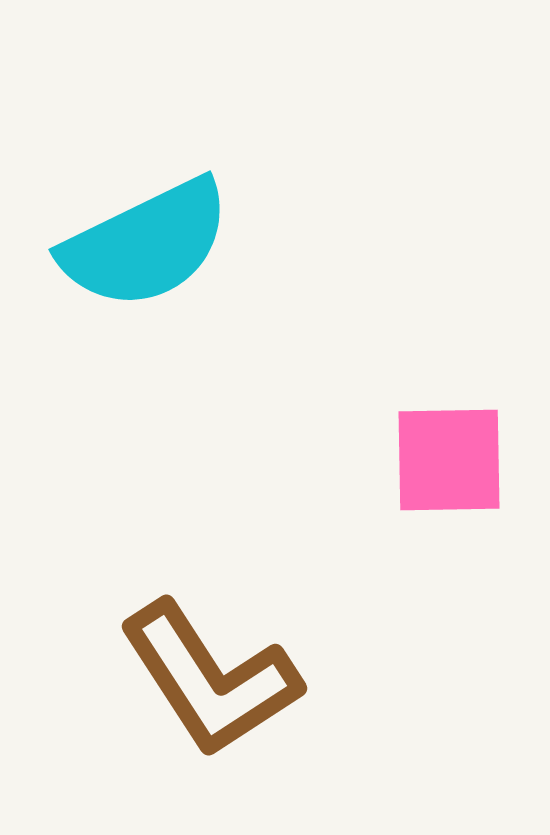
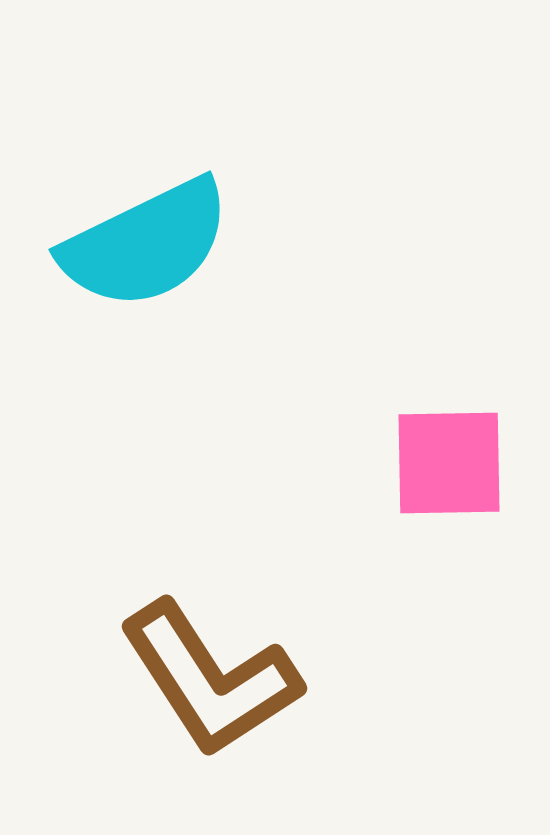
pink square: moved 3 px down
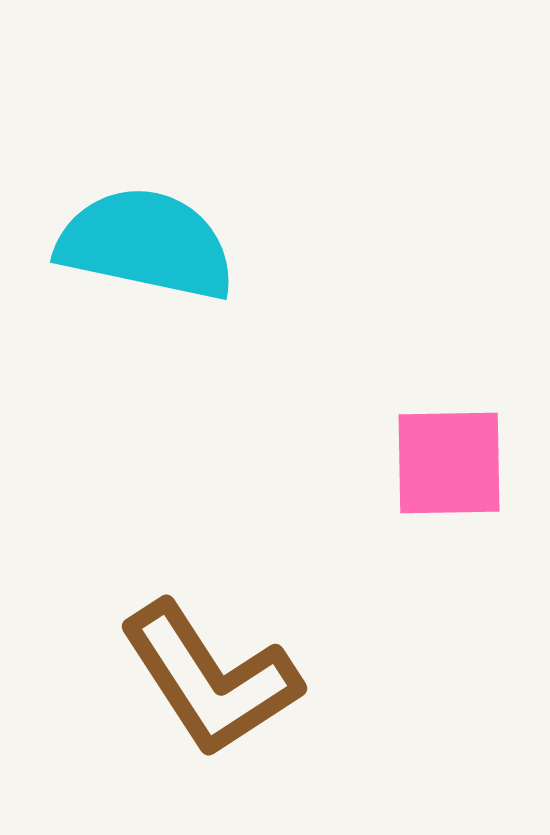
cyan semicircle: rotated 142 degrees counterclockwise
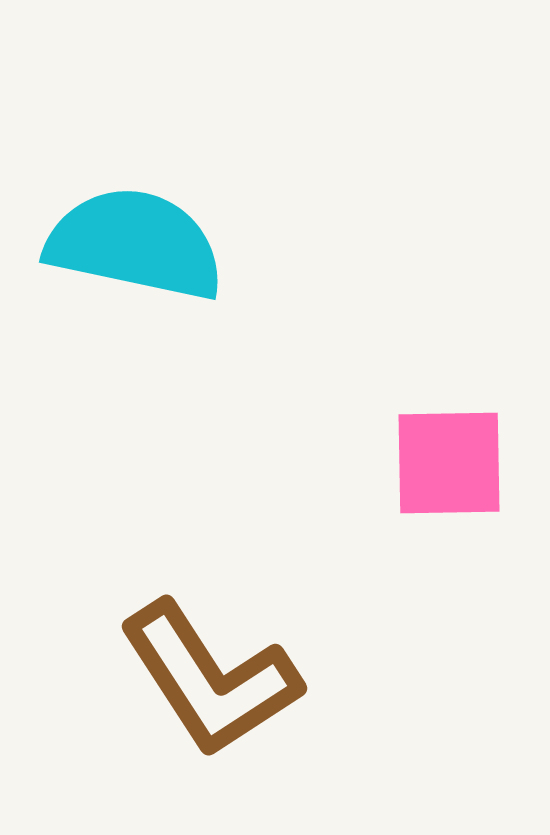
cyan semicircle: moved 11 px left
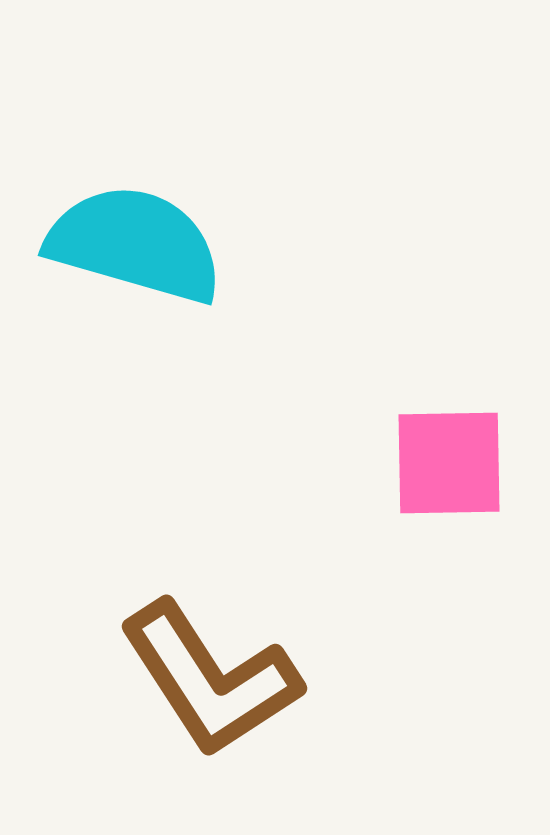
cyan semicircle: rotated 4 degrees clockwise
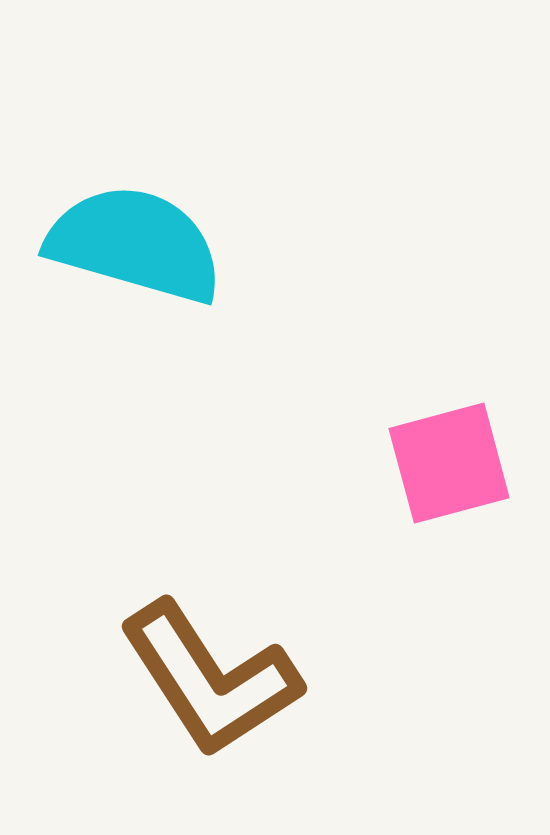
pink square: rotated 14 degrees counterclockwise
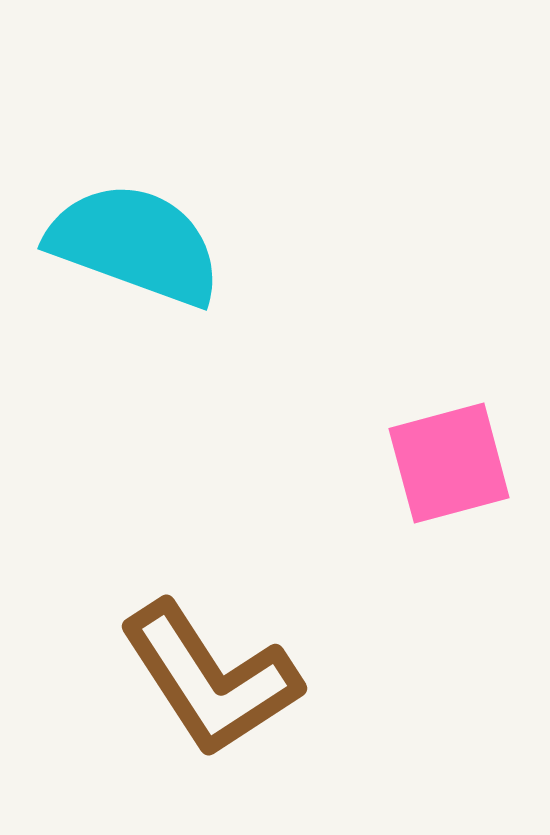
cyan semicircle: rotated 4 degrees clockwise
